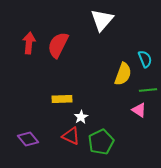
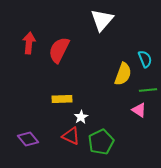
red semicircle: moved 1 px right, 5 px down
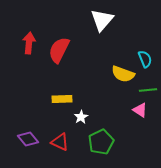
yellow semicircle: rotated 90 degrees clockwise
pink triangle: moved 1 px right
red triangle: moved 11 px left, 6 px down
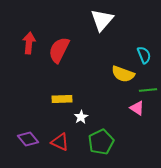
cyan semicircle: moved 1 px left, 4 px up
pink triangle: moved 3 px left, 2 px up
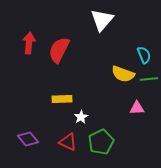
green line: moved 1 px right, 11 px up
pink triangle: rotated 35 degrees counterclockwise
red triangle: moved 8 px right
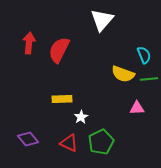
red triangle: moved 1 px right, 1 px down
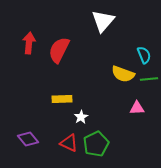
white triangle: moved 1 px right, 1 px down
green pentagon: moved 5 px left, 2 px down
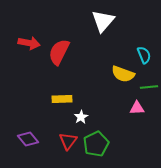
red arrow: rotated 95 degrees clockwise
red semicircle: moved 2 px down
green line: moved 8 px down
red triangle: moved 1 px left, 2 px up; rotated 42 degrees clockwise
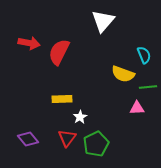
green line: moved 1 px left
white star: moved 1 px left
red triangle: moved 1 px left, 3 px up
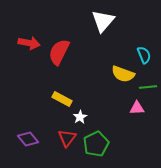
yellow rectangle: rotated 30 degrees clockwise
